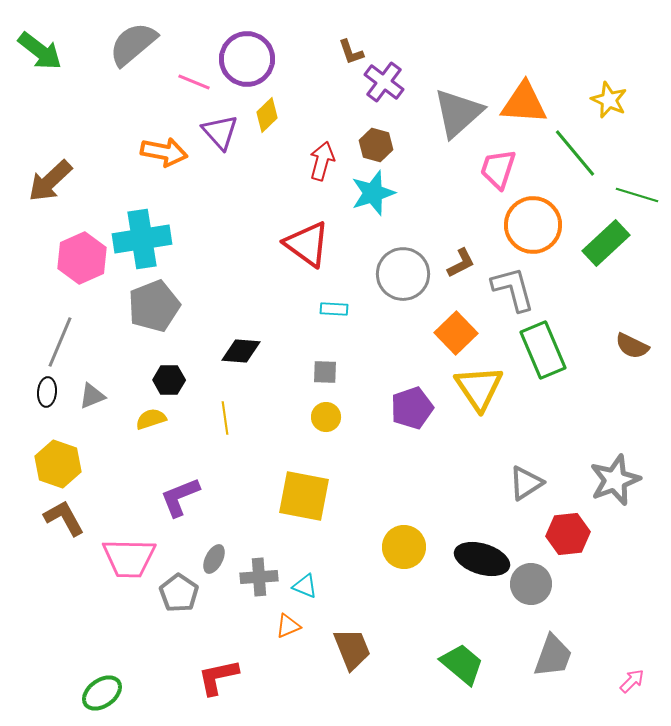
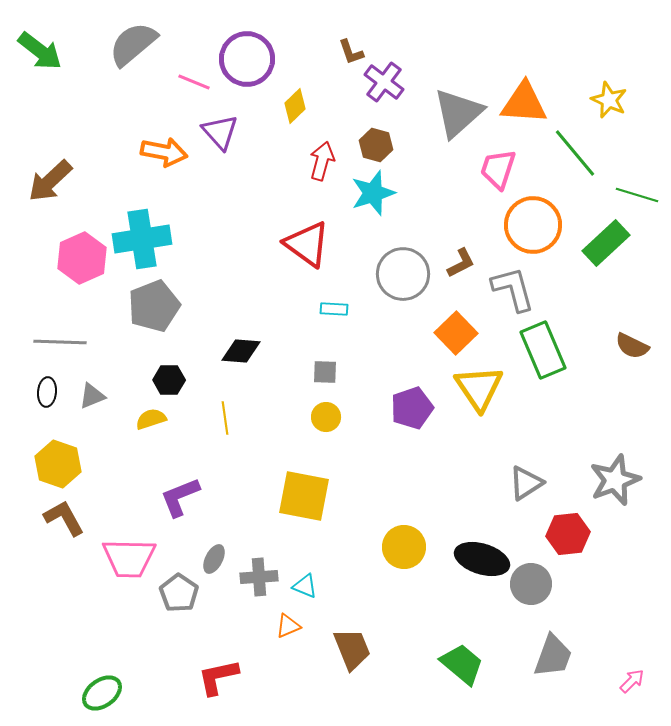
yellow diamond at (267, 115): moved 28 px right, 9 px up
gray line at (60, 342): rotated 69 degrees clockwise
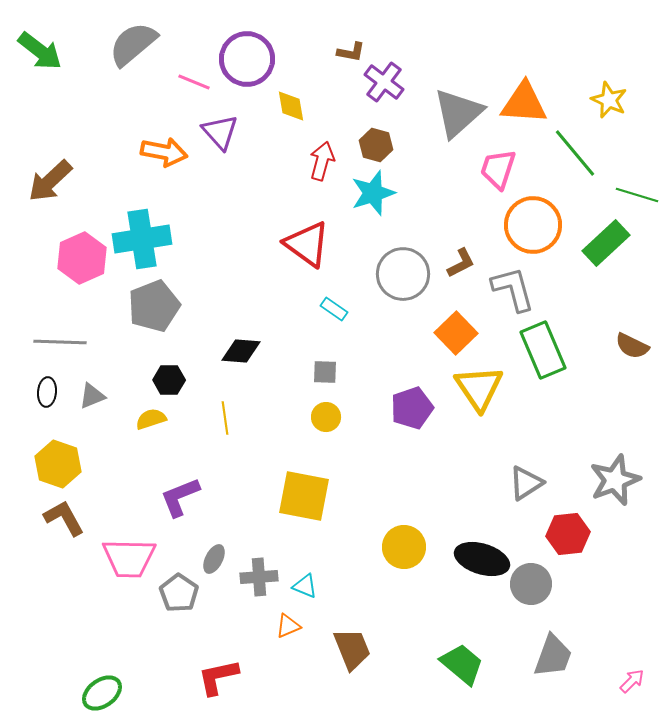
brown L-shape at (351, 52): rotated 60 degrees counterclockwise
yellow diamond at (295, 106): moved 4 px left; rotated 56 degrees counterclockwise
cyan rectangle at (334, 309): rotated 32 degrees clockwise
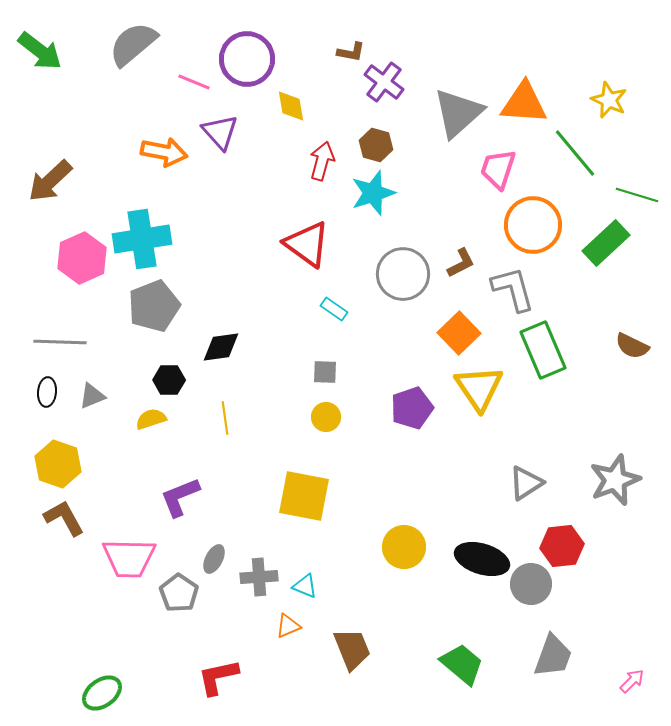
orange square at (456, 333): moved 3 px right
black diamond at (241, 351): moved 20 px left, 4 px up; rotated 12 degrees counterclockwise
red hexagon at (568, 534): moved 6 px left, 12 px down
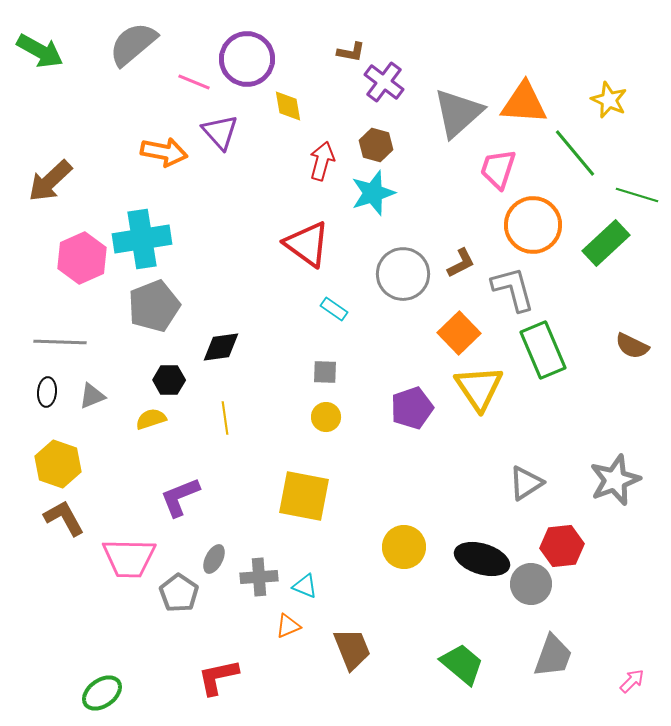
green arrow at (40, 51): rotated 9 degrees counterclockwise
yellow diamond at (291, 106): moved 3 px left
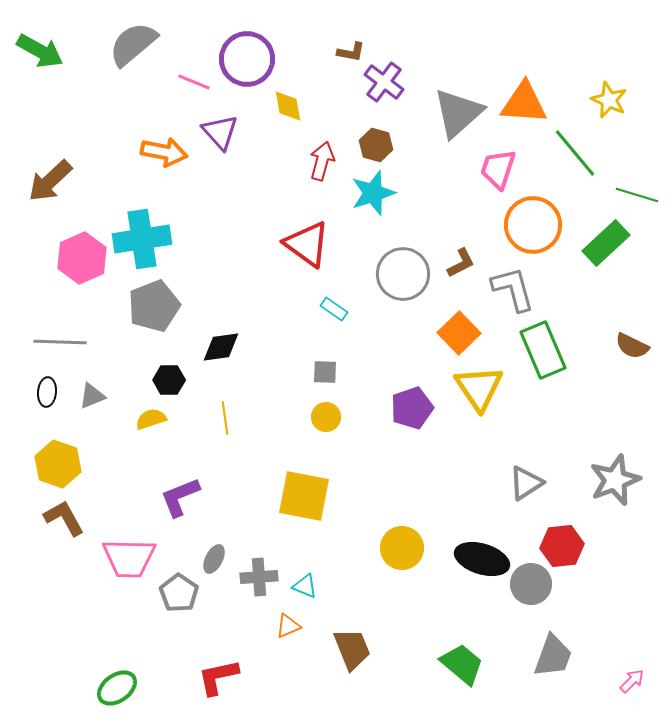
yellow circle at (404, 547): moved 2 px left, 1 px down
green ellipse at (102, 693): moved 15 px right, 5 px up
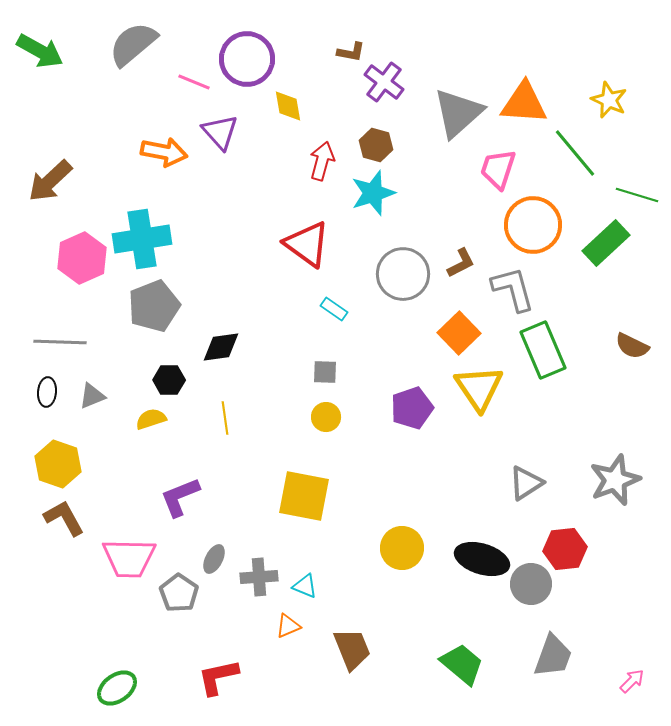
red hexagon at (562, 546): moved 3 px right, 3 px down
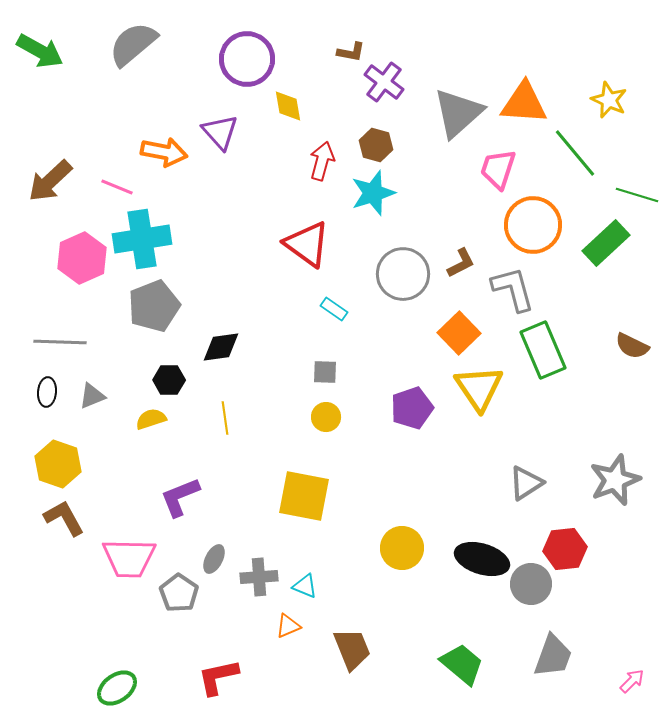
pink line at (194, 82): moved 77 px left, 105 px down
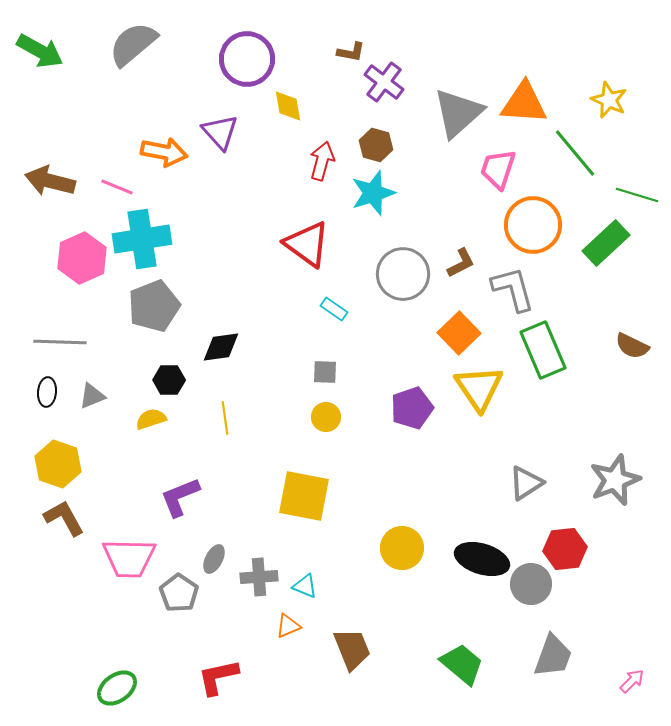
brown arrow at (50, 181): rotated 57 degrees clockwise
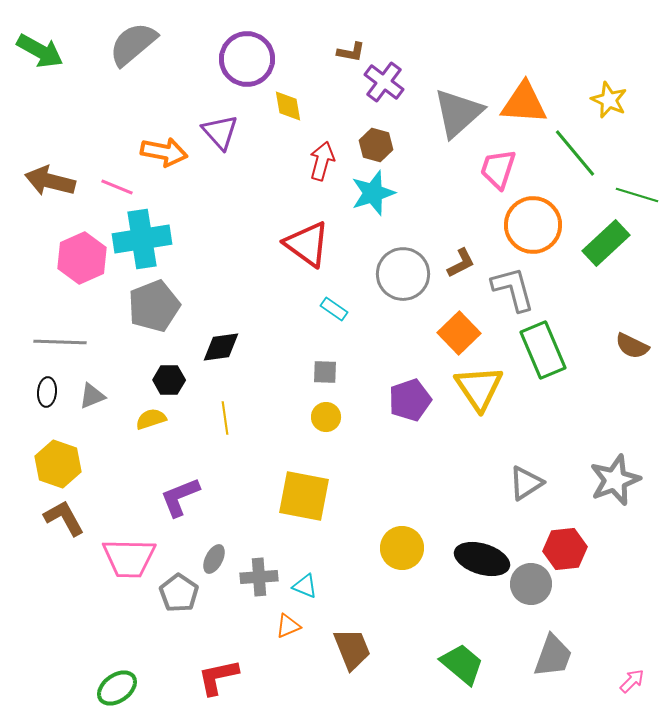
purple pentagon at (412, 408): moved 2 px left, 8 px up
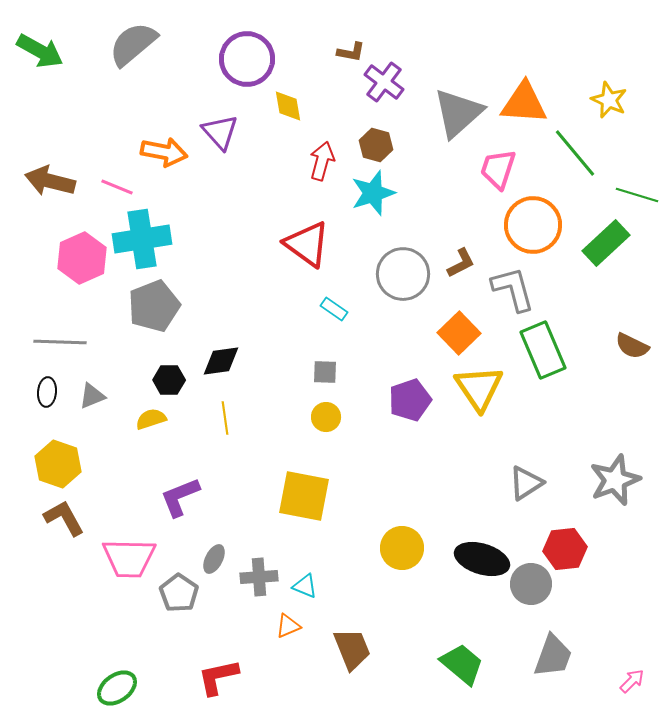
black diamond at (221, 347): moved 14 px down
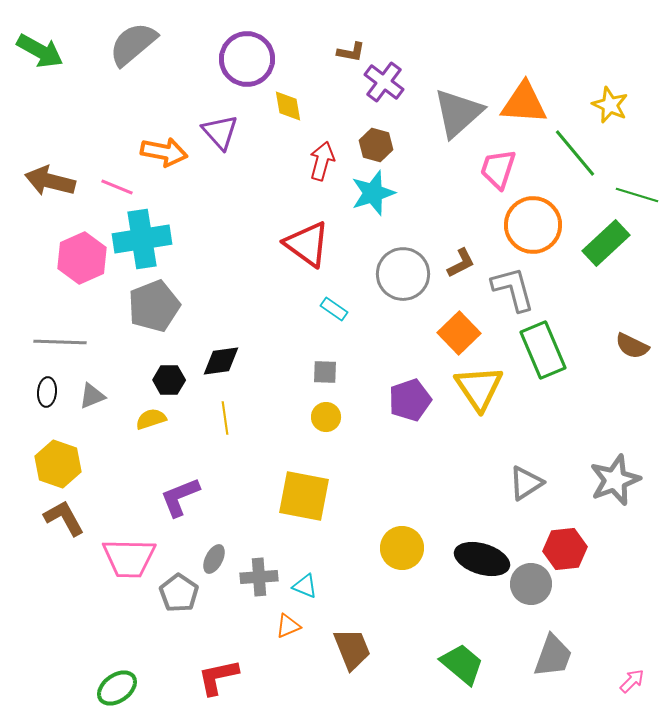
yellow star at (609, 100): moved 1 px right, 5 px down
